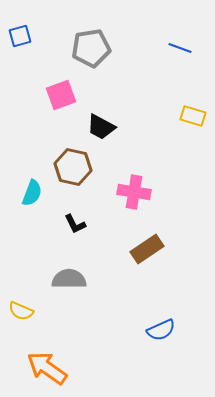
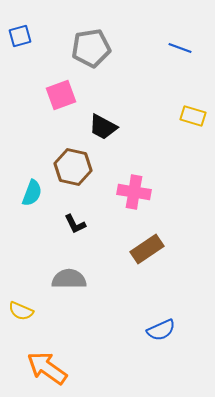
black trapezoid: moved 2 px right
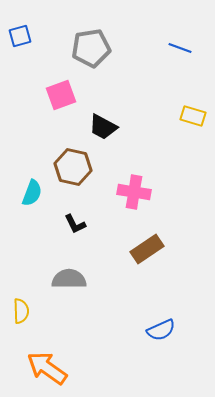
yellow semicircle: rotated 115 degrees counterclockwise
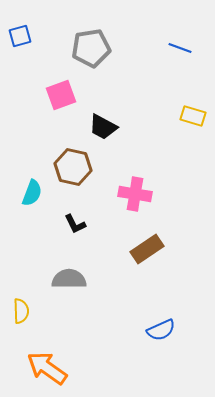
pink cross: moved 1 px right, 2 px down
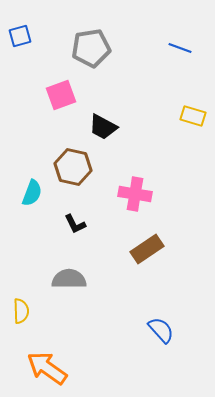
blue semicircle: rotated 108 degrees counterclockwise
